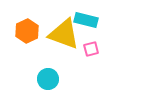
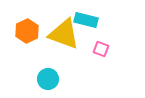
pink square: moved 10 px right; rotated 35 degrees clockwise
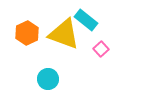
cyan rectangle: rotated 25 degrees clockwise
orange hexagon: moved 2 px down
pink square: rotated 28 degrees clockwise
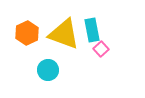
cyan rectangle: moved 6 px right, 10 px down; rotated 40 degrees clockwise
cyan circle: moved 9 px up
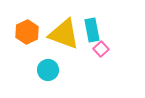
orange hexagon: moved 1 px up
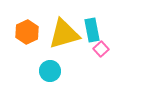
yellow triangle: rotated 36 degrees counterclockwise
cyan circle: moved 2 px right, 1 px down
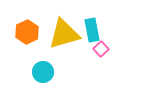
cyan circle: moved 7 px left, 1 px down
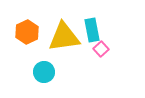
yellow triangle: moved 3 px down; rotated 8 degrees clockwise
cyan circle: moved 1 px right
